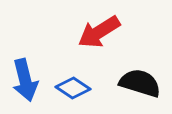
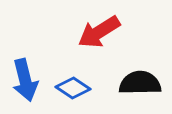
black semicircle: rotated 18 degrees counterclockwise
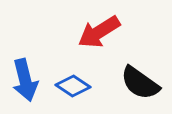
black semicircle: rotated 144 degrees counterclockwise
blue diamond: moved 2 px up
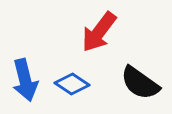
red arrow: rotated 21 degrees counterclockwise
blue diamond: moved 1 px left, 2 px up
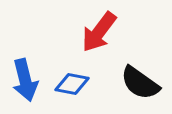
blue diamond: rotated 24 degrees counterclockwise
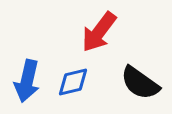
blue arrow: moved 2 px right, 1 px down; rotated 27 degrees clockwise
blue diamond: moved 1 px right, 2 px up; rotated 24 degrees counterclockwise
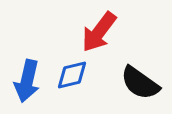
blue diamond: moved 1 px left, 7 px up
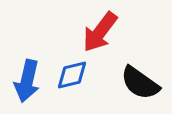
red arrow: moved 1 px right
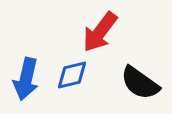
blue arrow: moved 1 px left, 2 px up
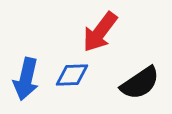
blue diamond: rotated 12 degrees clockwise
black semicircle: rotated 69 degrees counterclockwise
